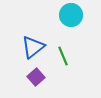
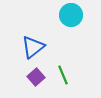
green line: moved 19 px down
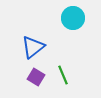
cyan circle: moved 2 px right, 3 px down
purple square: rotated 18 degrees counterclockwise
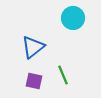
purple square: moved 2 px left, 4 px down; rotated 18 degrees counterclockwise
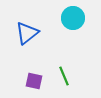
blue triangle: moved 6 px left, 14 px up
green line: moved 1 px right, 1 px down
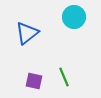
cyan circle: moved 1 px right, 1 px up
green line: moved 1 px down
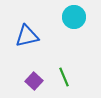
blue triangle: moved 3 px down; rotated 25 degrees clockwise
purple square: rotated 30 degrees clockwise
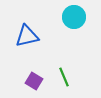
purple square: rotated 12 degrees counterclockwise
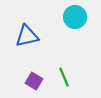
cyan circle: moved 1 px right
